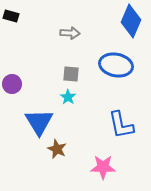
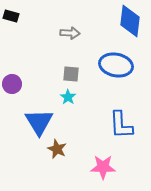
blue diamond: moved 1 px left; rotated 16 degrees counterclockwise
blue L-shape: rotated 8 degrees clockwise
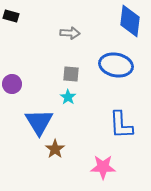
brown star: moved 2 px left; rotated 12 degrees clockwise
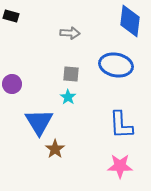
pink star: moved 17 px right, 1 px up
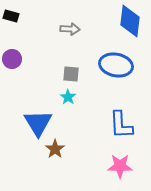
gray arrow: moved 4 px up
purple circle: moved 25 px up
blue triangle: moved 1 px left, 1 px down
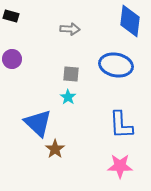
blue triangle: rotated 16 degrees counterclockwise
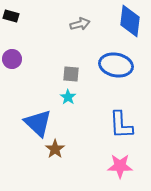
gray arrow: moved 10 px right, 5 px up; rotated 18 degrees counterclockwise
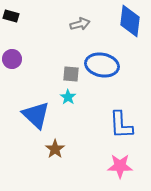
blue ellipse: moved 14 px left
blue triangle: moved 2 px left, 8 px up
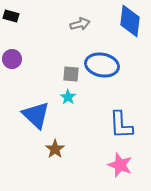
pink star: moved 1 px up; rotated 20 degrees clockwise
